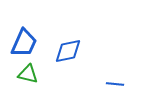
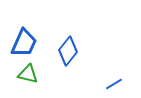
blue diamond: rotated 40 degrees counterclockwise
blue line: moved 1 px left; rotated 36 degrees counterclockwise
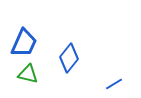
blue diamond: moved 1 px right, 7 px down
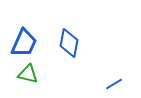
blue diamond: moved 15 px up; rotated 28 degrees counterclockwise
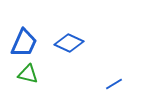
blue diamond: rotated 76 degrees counterclockwise
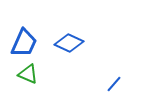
green triangle: rotated 10 degrees clockwise
blue line: rotated 18 degrees counterclockwise
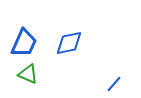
blue diamond: rotated 36 degrees counterclockwise
